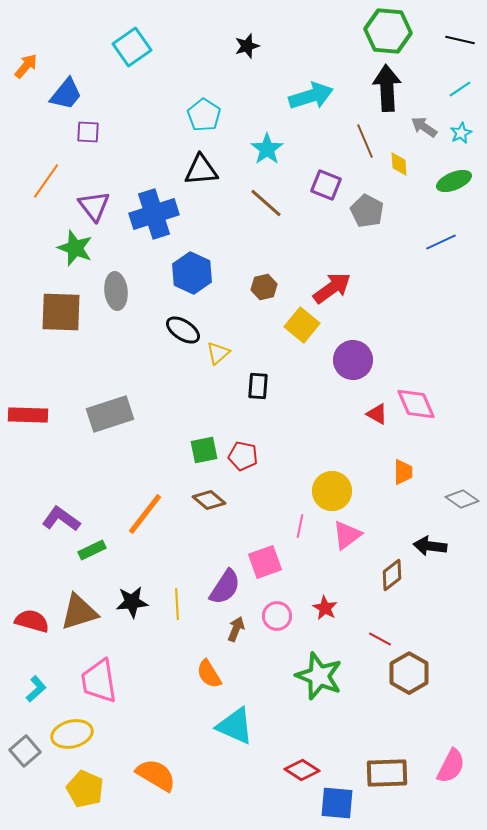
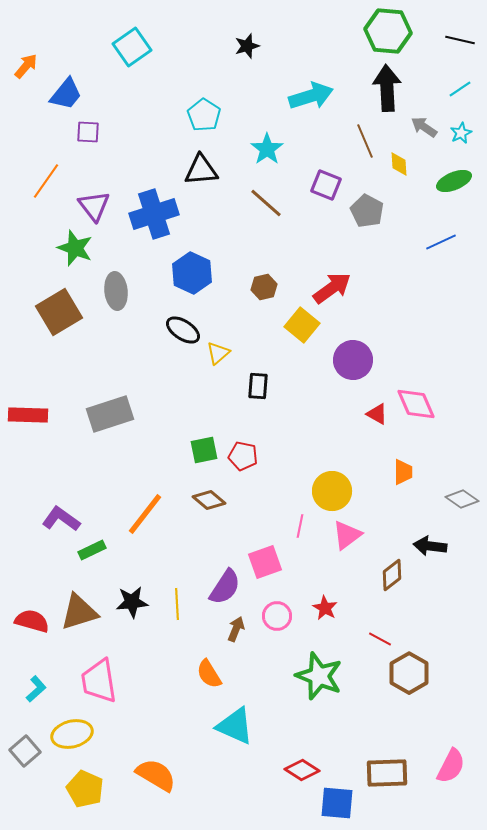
brown square at (61, 312): moved 2 px left; rotated 33 degrees counterclockwise
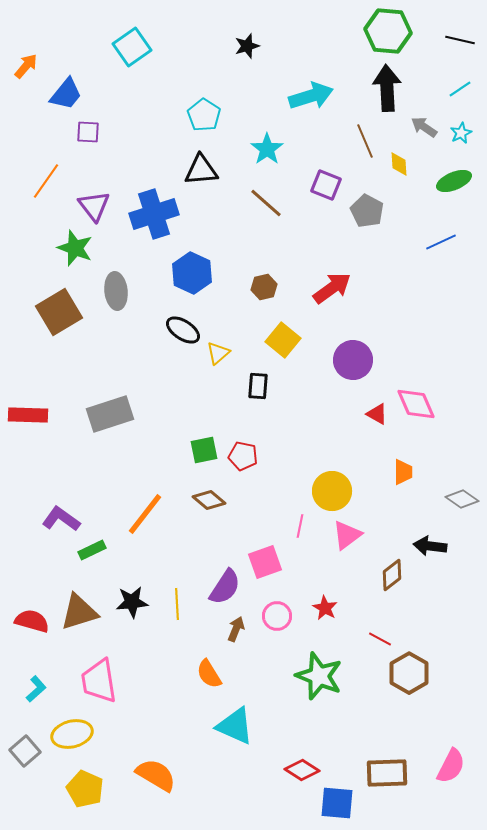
yellow square at (302, 325): moved 19 px left, 15 px down
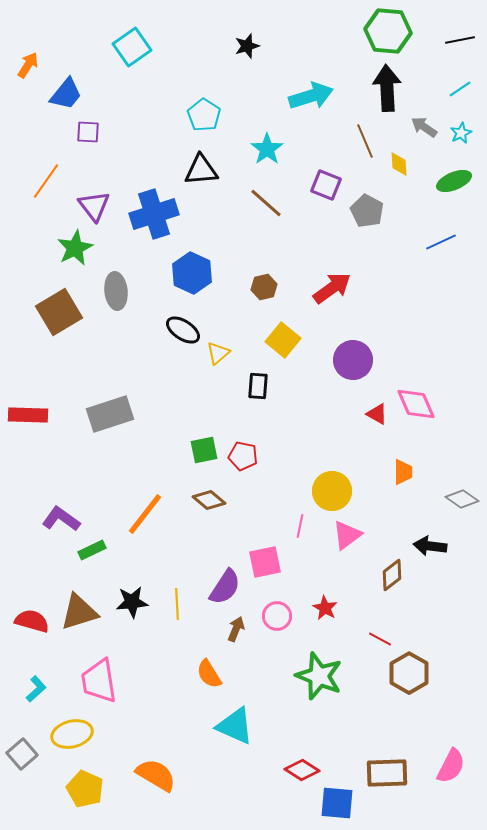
black line at (460, 40): rotated 24 degrees counterclockwise
orange arrow at (26, 66): moved 2 px right, 1 px up; rotated 8 degrees counterclockwise
green star at (75, 248): rotated 24 degrees clockwise
pink square at (265, 562): rotated 8 degrees clockwise
gray square at (25, 751): moved 3 px left, 3 px down
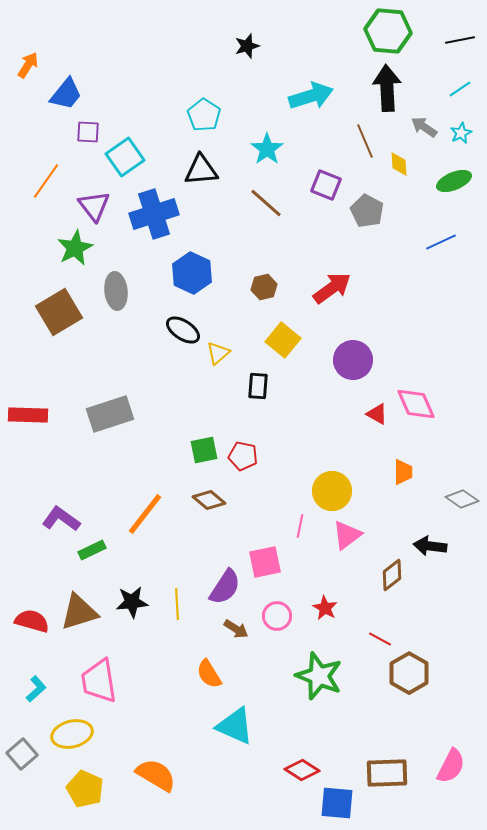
cyan square at (132, 47): moved 7 px left, 110 px down
brown arrow at (236, 629): rotated 100 degrees clockwise
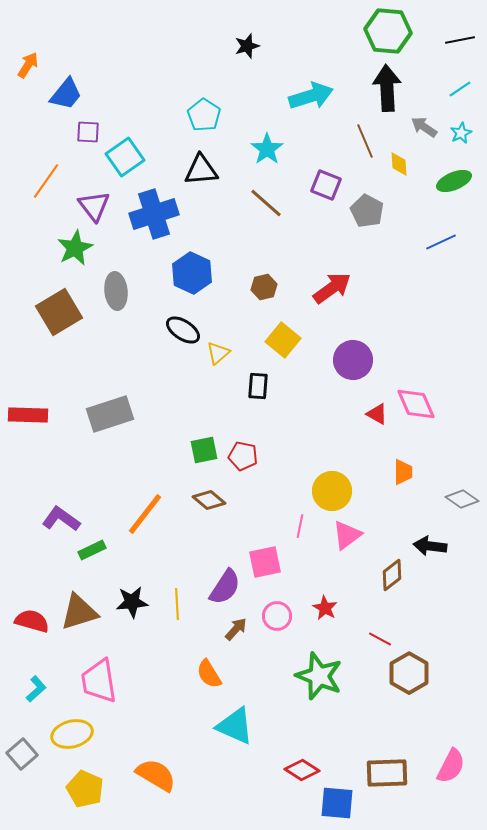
brown arrow at (236, 629): rotated 80 degrees counterclockwise
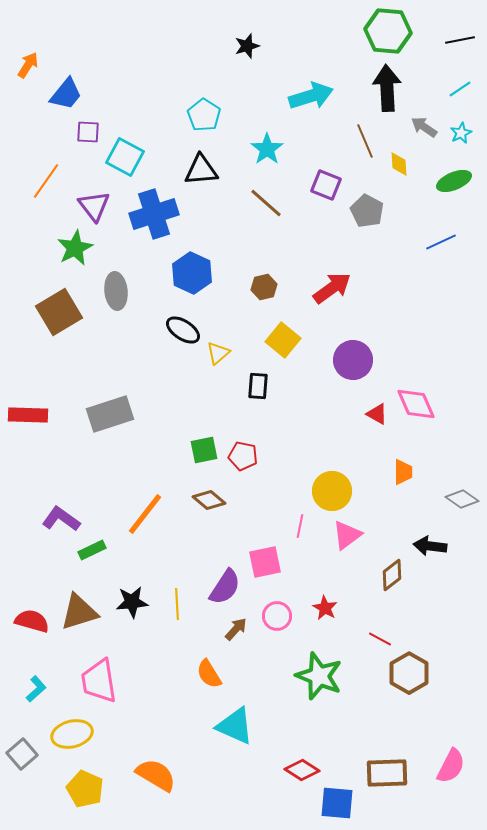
cyan square at (125, 157): rotated 27 degrees counterclockwise
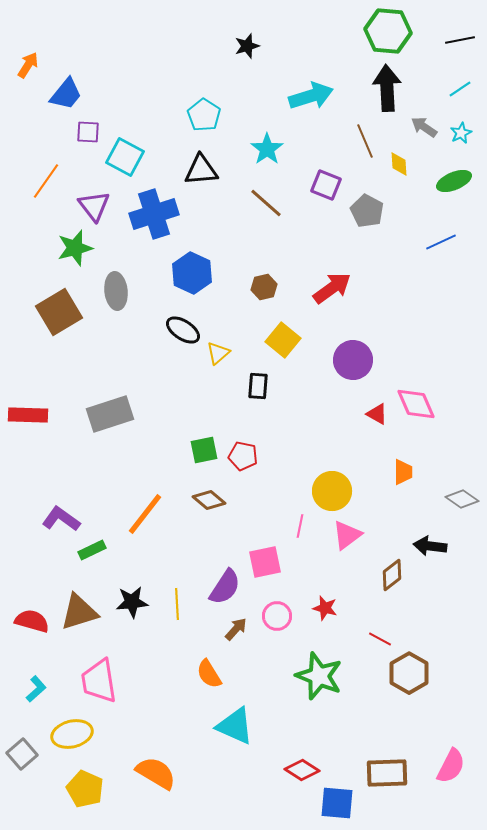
green star at (75, 248): rotated 12 degrees clockwise
red star at (325, 608): rotated 15 degrees counterclockwise
orange semicircle at (156, 775): moved 2 px up
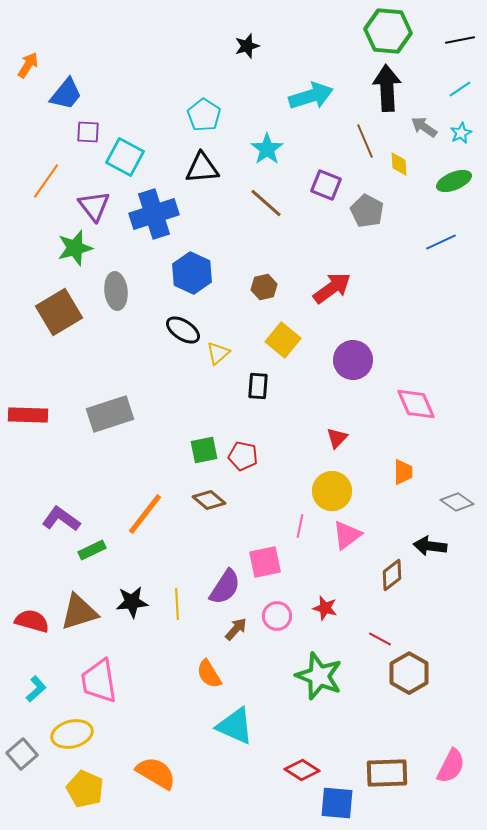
black triangle at (201, 170): moved 1 px right, 2 px up
red triangle at (377, 414): moved 40 px left, 24 px down; rotated 45 degrees clockwise
gray diamond at (462, 499): moved 5 px left, 3 px down
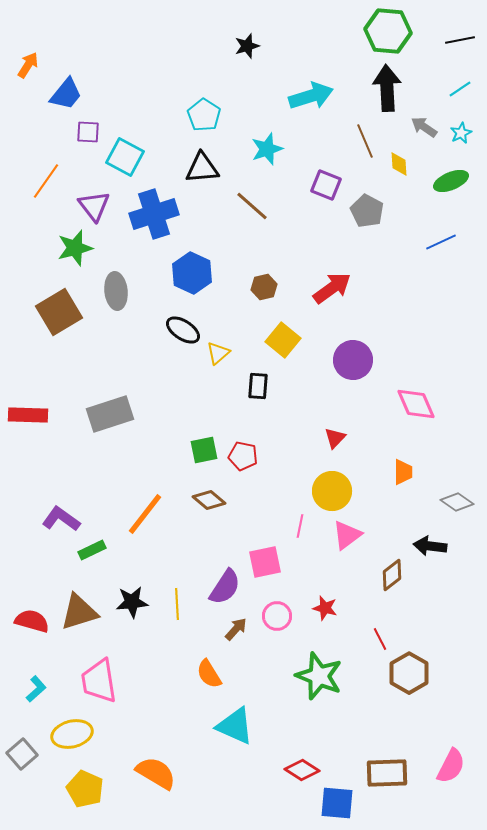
cyan star at (267, 149): rotated 16 degrees clockwise
green ellipse at (454, 181): moved 3 px left
brown line at (266, 203): moved 14 px left, 3 px down
red triangle at (337, 438): moved 2 px left
red line at (380, 639): rotated 35 degrees clockwise
